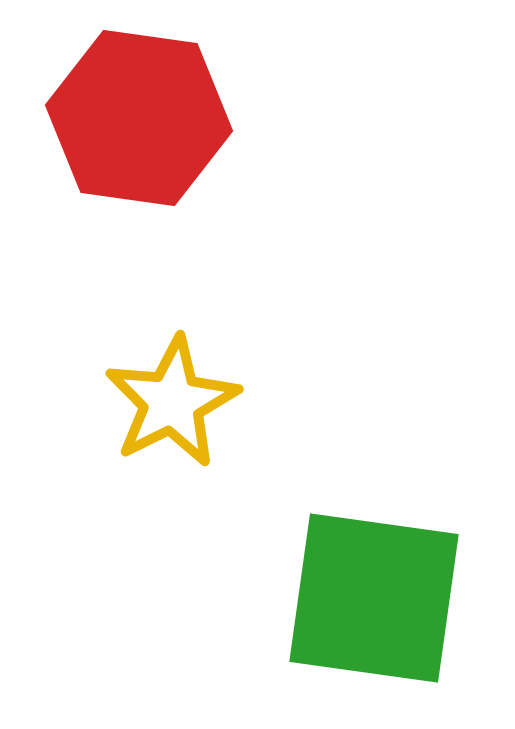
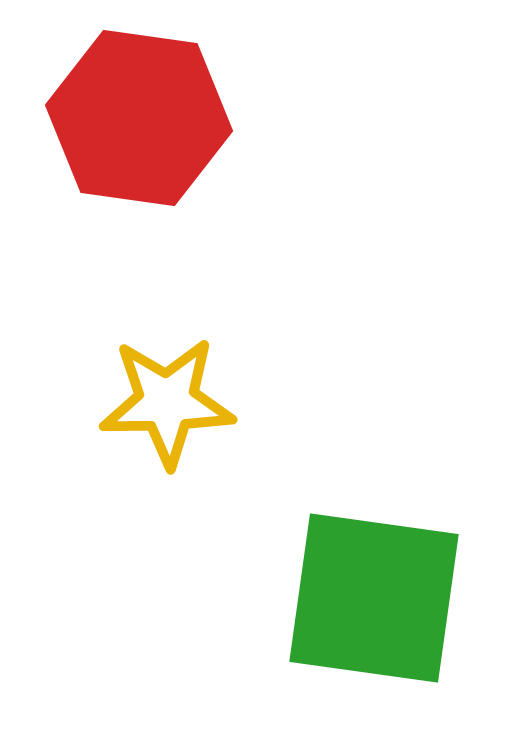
yellow star: moved 5 px left; rotated 26 degrees clockwise
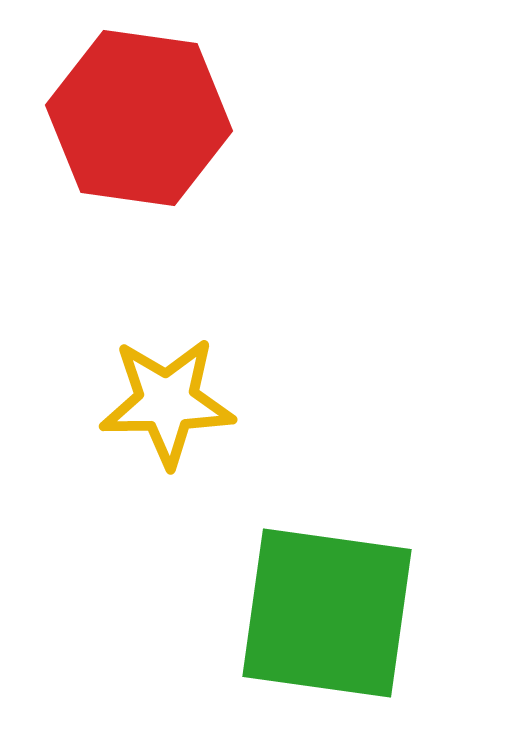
green square: moved 47 px left, 15 px down
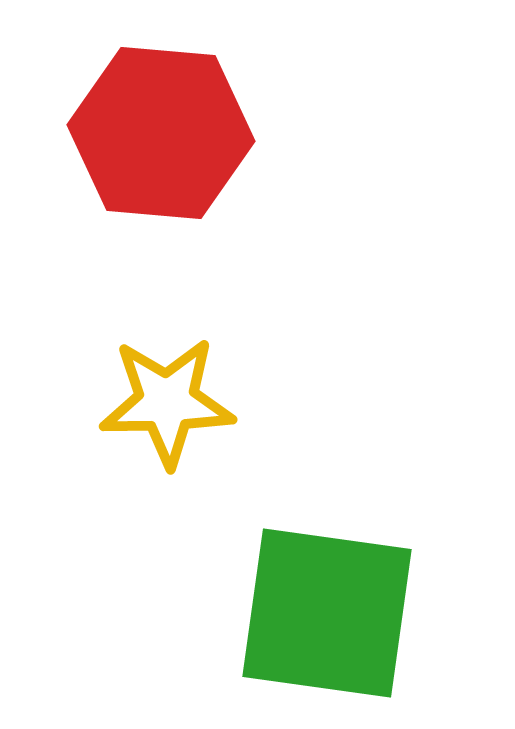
red hexagon: moved 22 px right, 15 px down; rotated 3 degrees counterclockwise
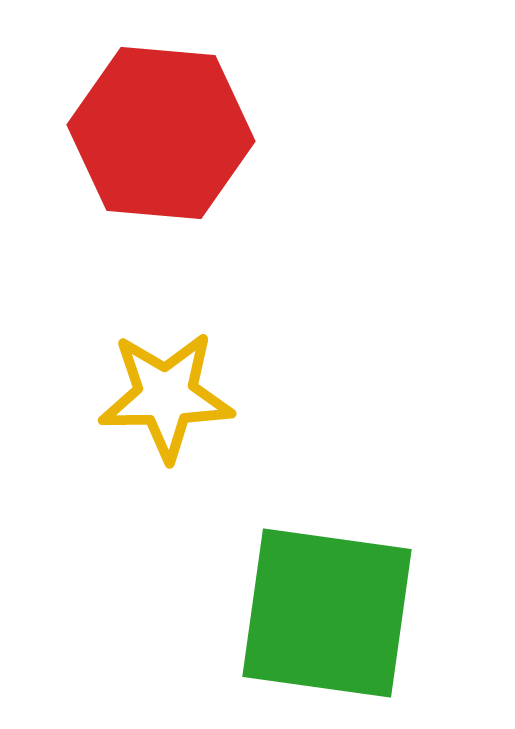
yellow star: moved 1 px left, 6 px up
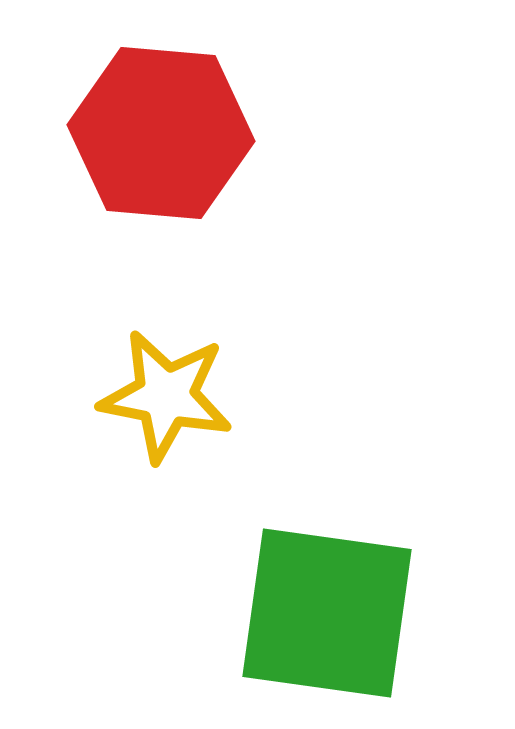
yellow star: rotated 12 degrees clockwise
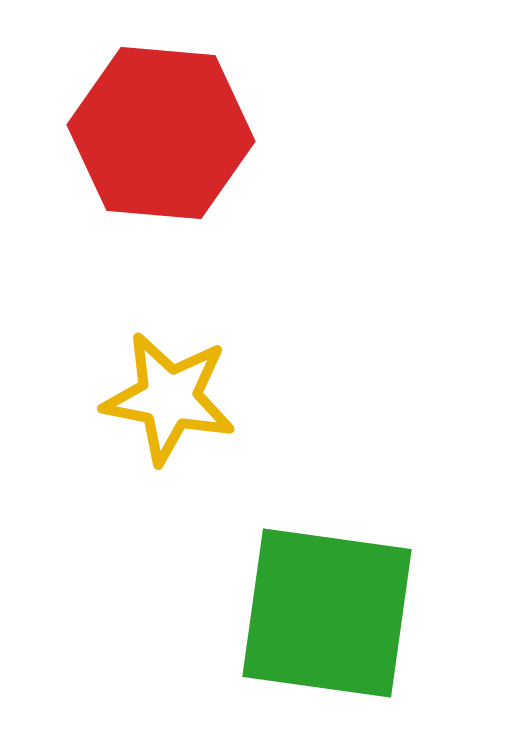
yellow star: moved 3 px right, 2 px down
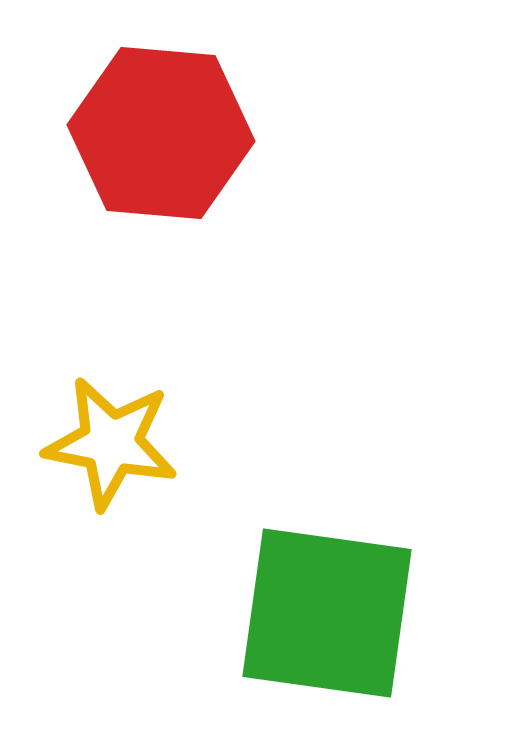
yellow star: moved 58 px left, 45 px down
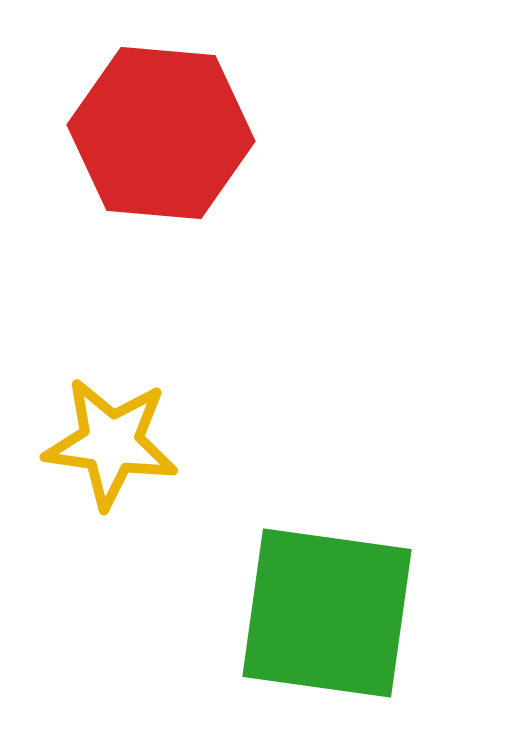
yellow star: rotated 3 degrees counterclockwise
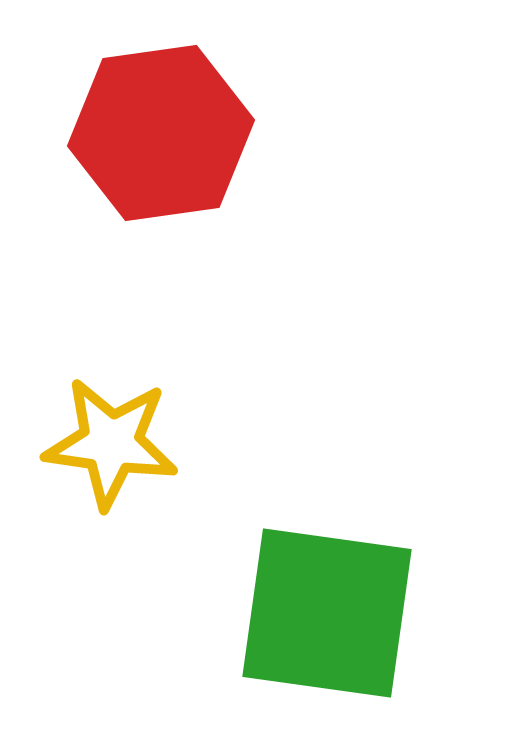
red hexagon: rotated 13 degrees counterclockwise
